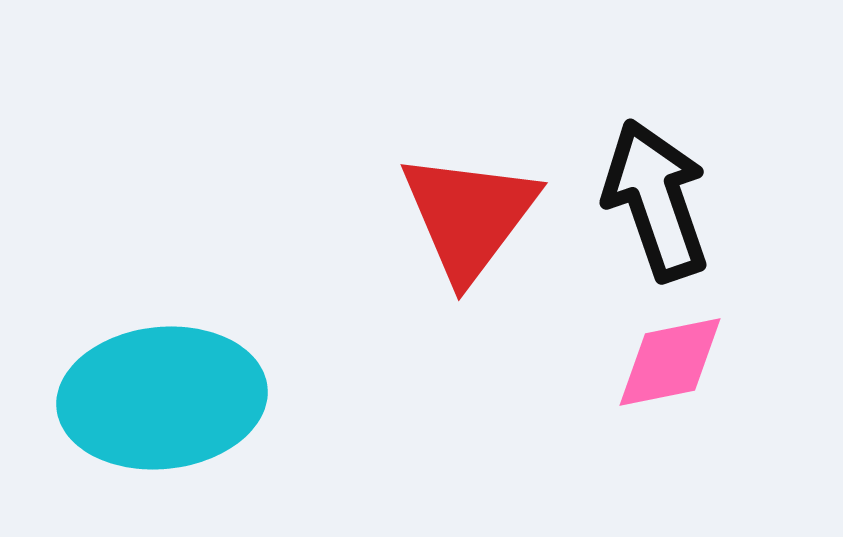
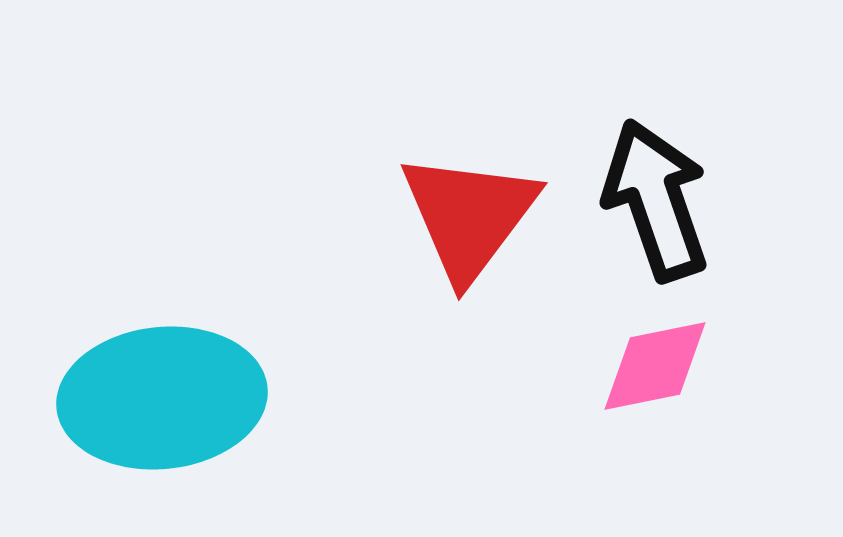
pink diamond: moved 15 px left, 4 px down
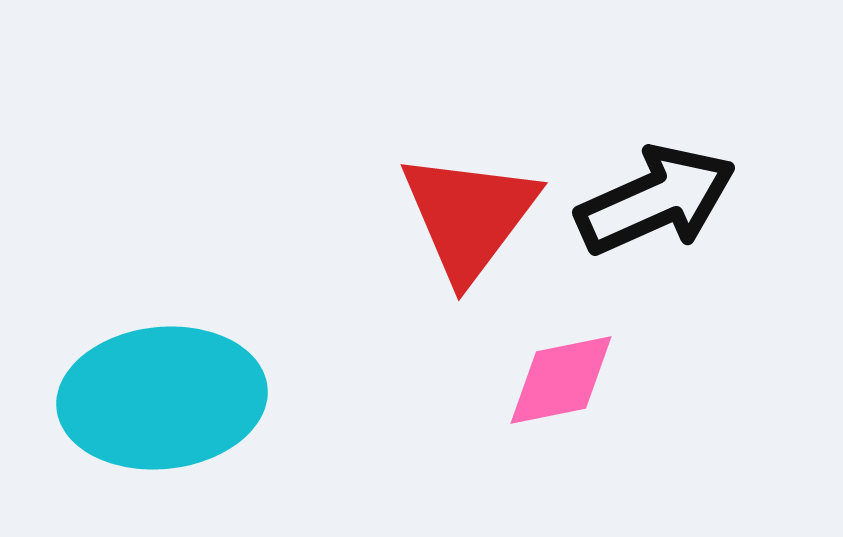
black arrow: rotated 85 degrees clockwise
pink diamond: moved 94 px left, 14 px down
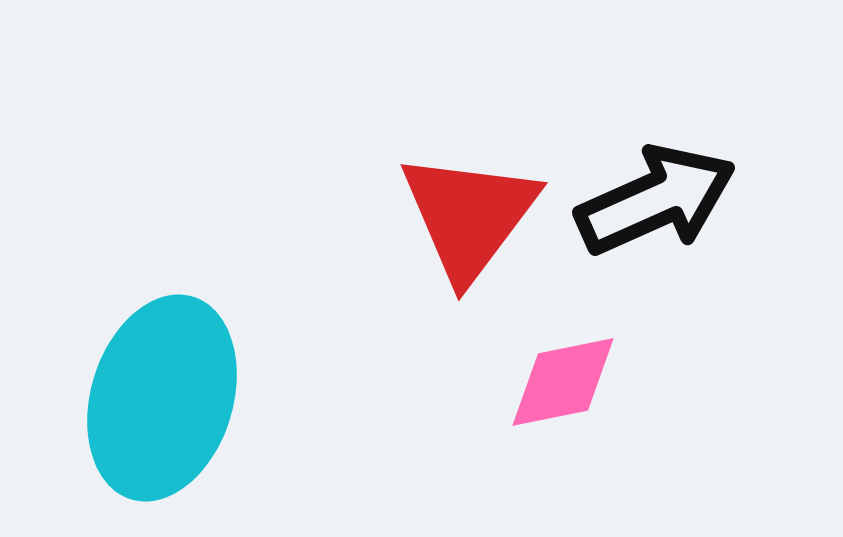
pink diamond: moved 2 px right, 2 px down
cyan ellipse: rotated 67 degrees counterclockwise
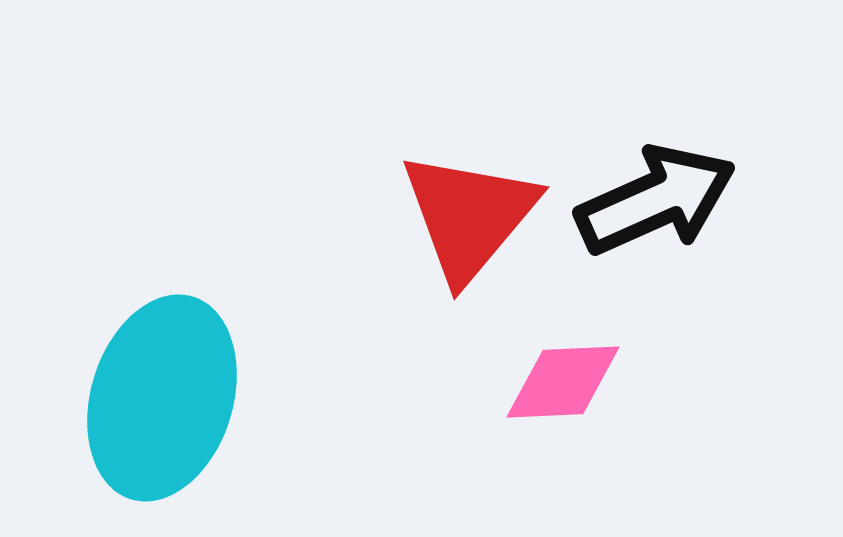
red triangle: rotated 3 degrees clockwise
pink diamond: rotated 9 degrees clockwise
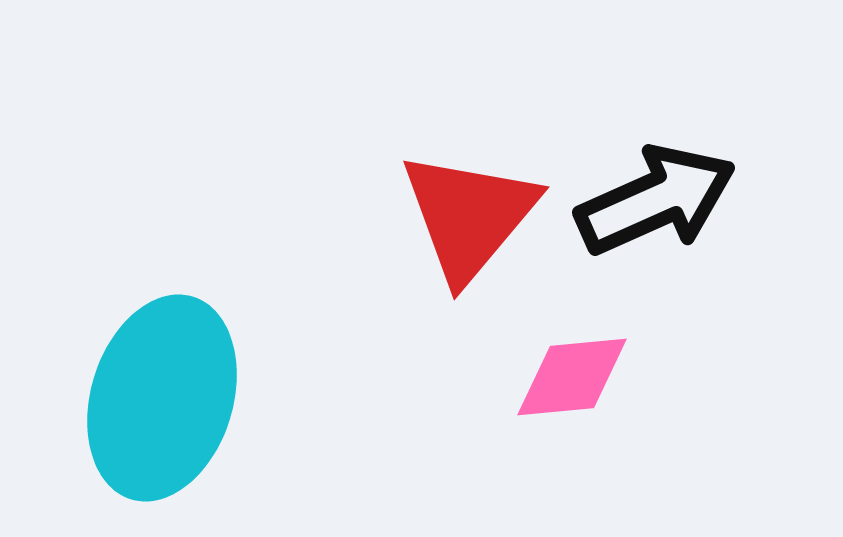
pink diamond: moved 9 px right, 5 px up; rotated 3 degrees counterclockwise
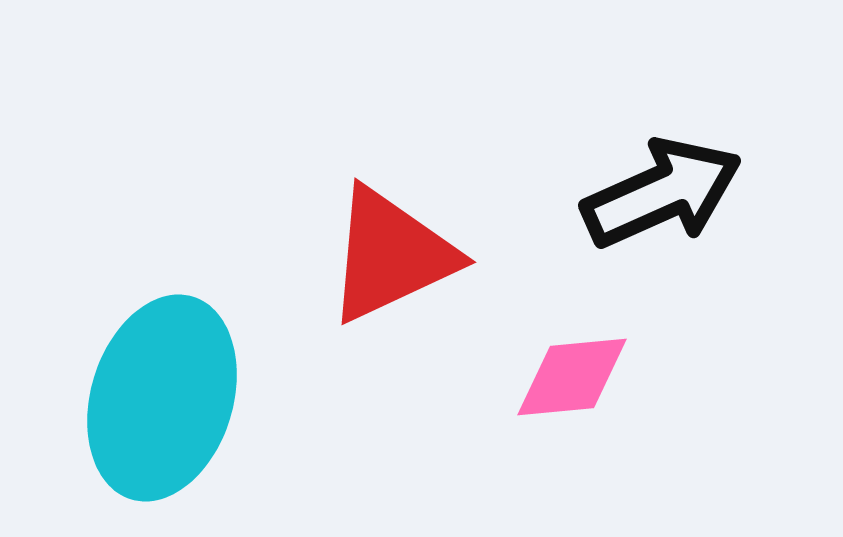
black arrow: moved 6 px right, 7 px up
red triangle: moved 78 px left, 39 px down; rotated 25 degrees clockwise
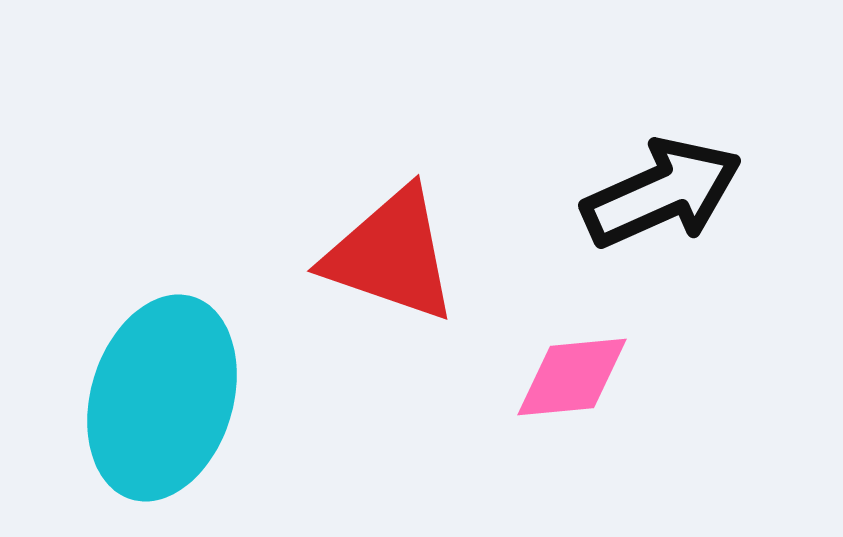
red triangle: rotated 44 degrees clockwise
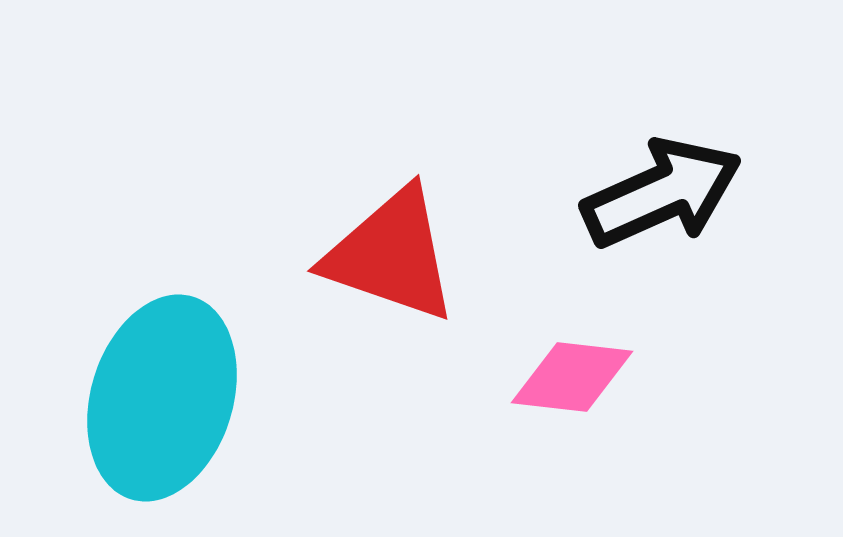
pink diamond: rotated 12 degrees clockwise
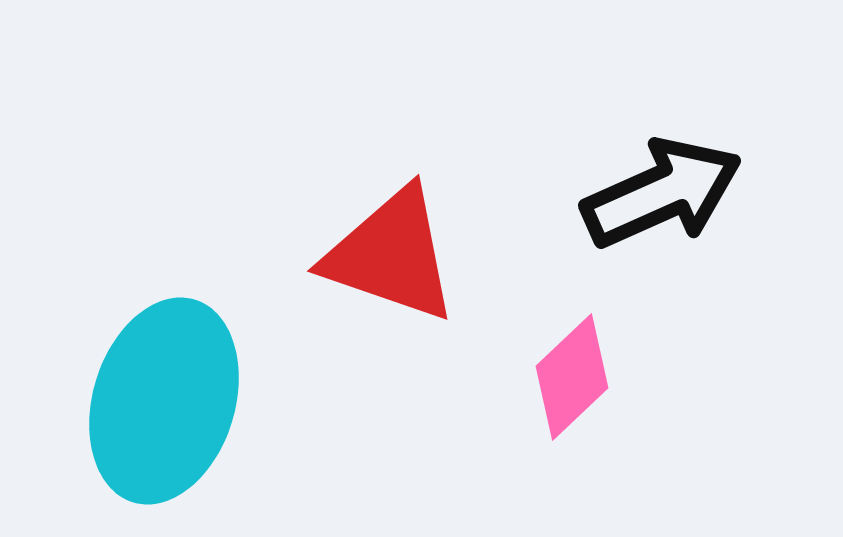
pink diamond: rotated 50 degrees counterclockwise
cyan ellipse: moved 2 px right, 3 px down
